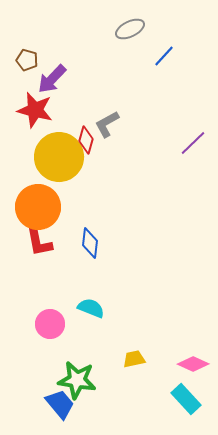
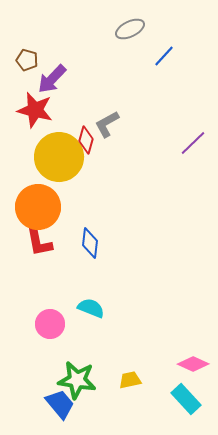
yellow trapezoid: moved 4 px left, 21 px down
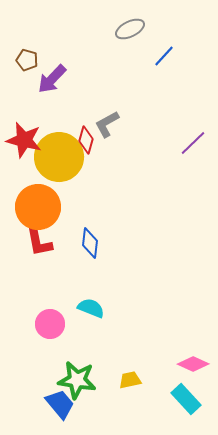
red star: moved 11 px left, 30 px down
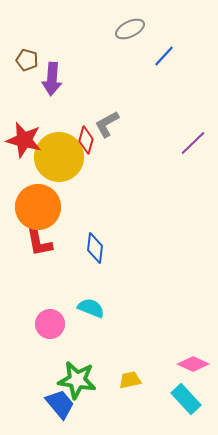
purple arrow: rotated 40 degrees counterclockwise
blue diamond: moved 5 px right, 5 px down
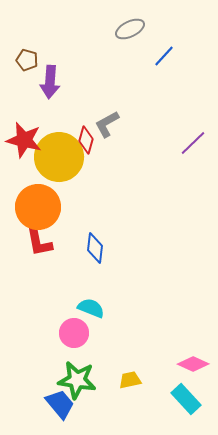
purple arrow: moved 2 px left, 3 px down
pink circle: moved 24 px right, 9 px down
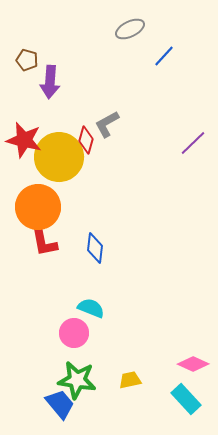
red L-shape: moved 5 px right
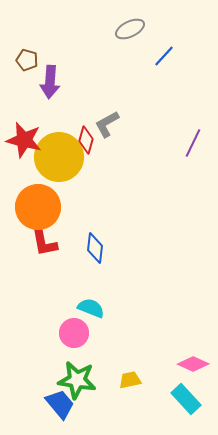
purple line: rotated 20 degrees counterclockwise
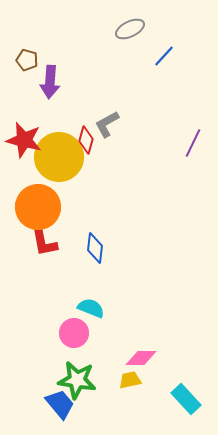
pink diamond: moved 52 px left, 6 px up; rotated 24 degrees counterclockwise
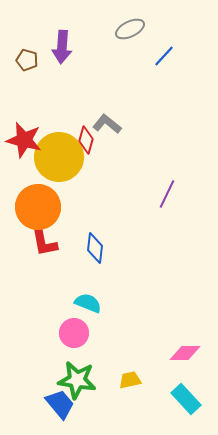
purple arrow: moved 12 px right, 35 px up
gray L-shape: rotated 68 degrees clockwise
purple line: moved 26 px left, 51 px down
cyan semicircle: moved 3 px left, 5 px up
pink diamond: moved 44 px right, 5 px up
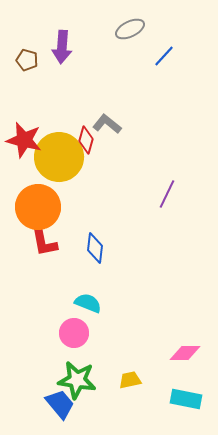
cyan rectangle: rotated 36 degrees counterclockwise
